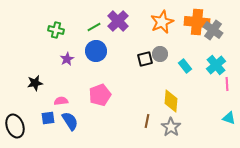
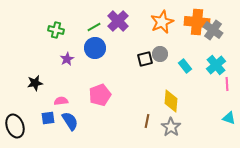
blue circle: moved 1 px left, 3 px up
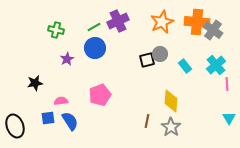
purple cross: rotated 20 degrees clockwise
black square: moved 2 px right, 1 px down
cyan triangle: rotated 40 degrees clockwise
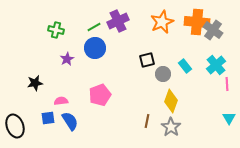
gray circle: moved 3 px right, 20 px down
yellow diamond: rotated 15 degrees clockwise
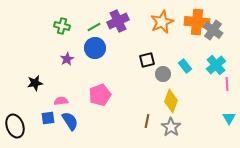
green cross: moved 6 px right, 4 px up
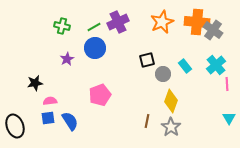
purple cross: moved 1 px down
pink semicircle: moved 11 px left
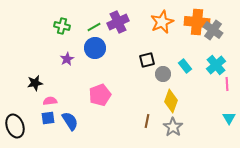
gray star: moved 2 px right
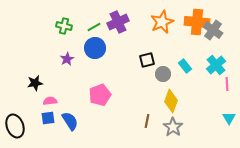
green cross: moved 2 px right
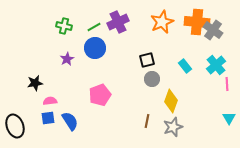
gray circle: moved 11 px left, 5 px down
gray star: rotated 18 degrees clockwise
